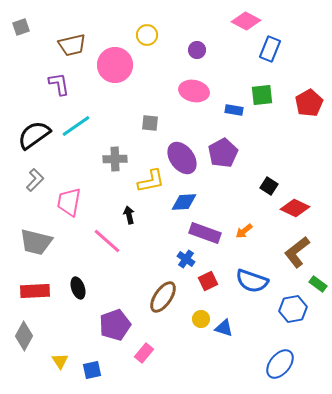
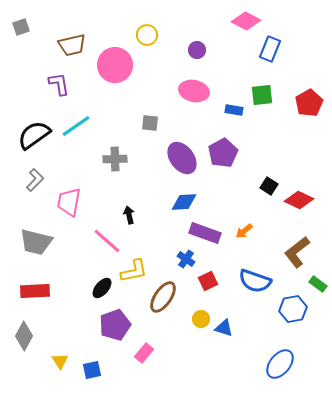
yellow L-shape at (151, 181): moved 17 px left, 90 px down
red diamond at (295, 208): moved 4 px right, 8 px up
blue semicircle at (252, 281): moved 3 px right
black ellipse at (78, 288): moved 24 px right; rotated 60 degrees clockwise
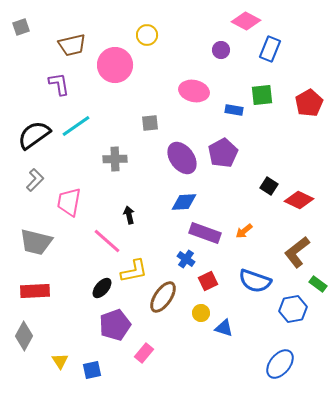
purple circle at (197, 50): moved 24 px right
gray square at (150, 123): rotated 12 degrees counterclockwise
yellow circle at (201, 319): moved 6 px up
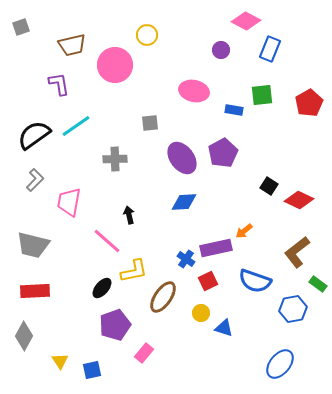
purple rectangle at (205, 233): moved 11 px right, 15 px down; rotated 32 degrees counterclockwise
gray trapezoid at (36, 242): moved 3 px left, 3 px down
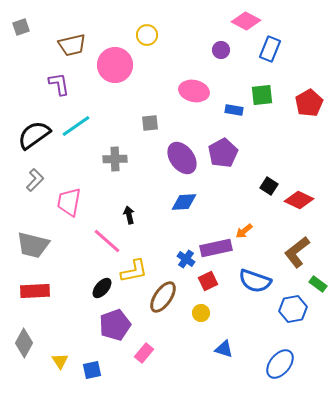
blue triangle at (224, 328): moved 21 px down
gray diamond at (24, 336): moved 7 px down
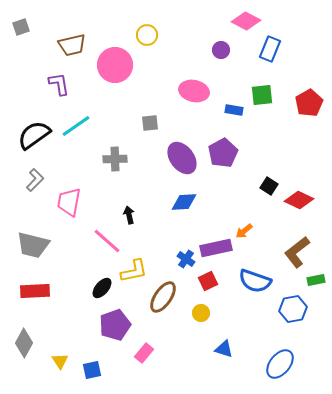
green rectangle at (318, 284): moved 2 px left, 4 px up; rotated 48 degrees counterclockwise
